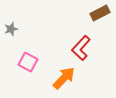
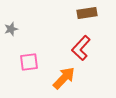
brown rectangle: moved 13 px left; rotated 18 degrees clockwise
pink square: moved 1 px right; rotated 36 degrees counterclockwise
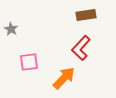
brown rectangle: moved 1 px left, 2 px down
gray star: rotated 24 degrees counterclockwise
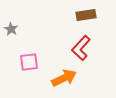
orange arrow: rotated 20 degrees clockwise
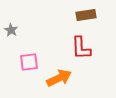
gray star: moved 1 px down
red L-shape: rotated 45 degrees counterclockwise
orange arrow: moved 5 px left
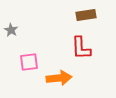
orange arrow: rotated 20 degrees clockwise
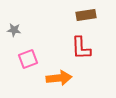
gray star: moved 3 px right; rotated 24 degrees counterclockwise
pink square: moved 1 px left, 3 px up; rotated 12 degrees counterclockwise
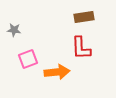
brown rectangle: moved 2 px left, 2 px down
orange arrow: moved 2 px left, 6 px up
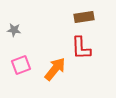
pink square: moved 7 px left, 6 px down
orange arrow: moved 2 px left, 3 px up; rotated 45 degrees counterclockwise
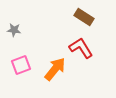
brown rectangle: rotated 42 degrees clockwise
red L-shape: rotated 150 degrees clockwise
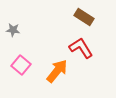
gray star: moved 1 px left
pink square: rotated 30 degrees counterclockwise
orange arrow: moved 2 px right, 2 px down
